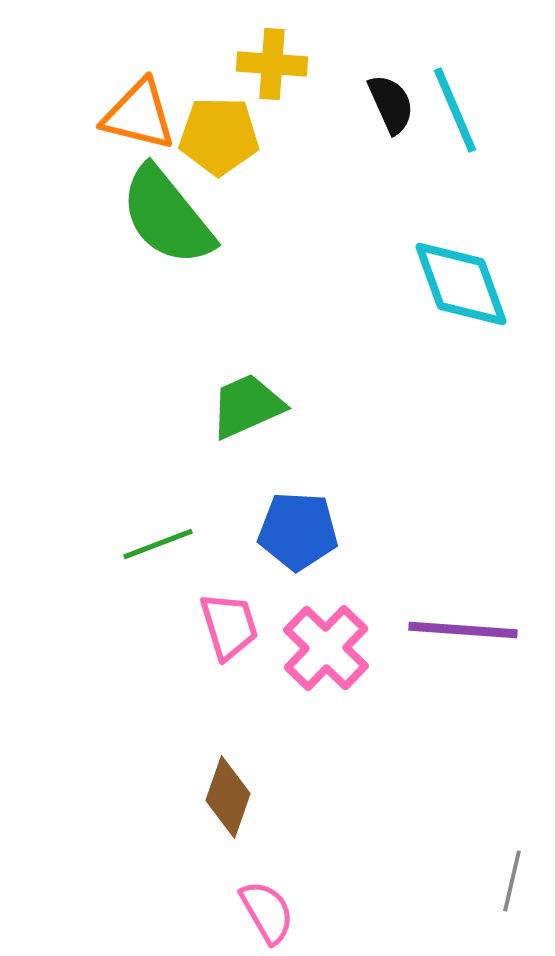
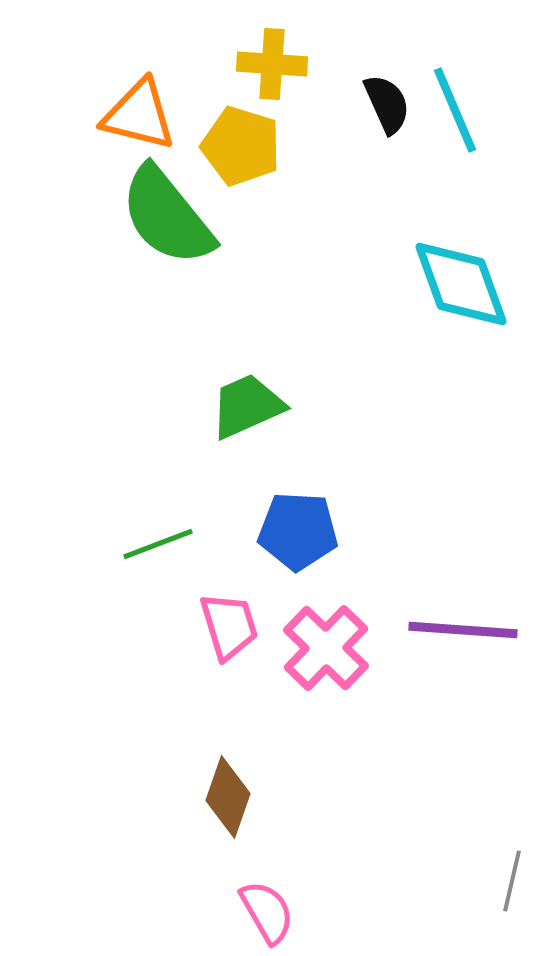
black semicircle: moved 4 px left
yellow pentagon: moved 22 px right, 10 px down; rotated 16 degrees clockwise
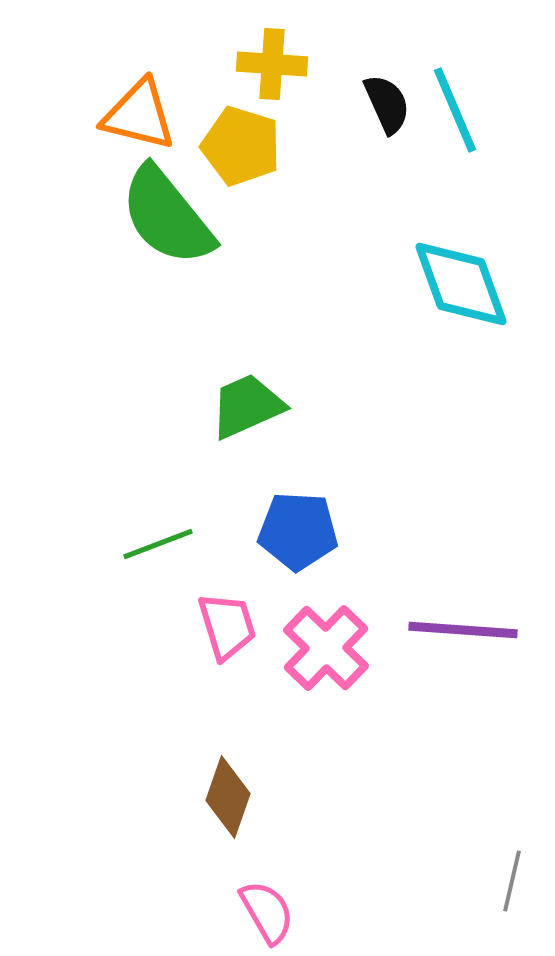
pink trapezoid: moved 2 px left
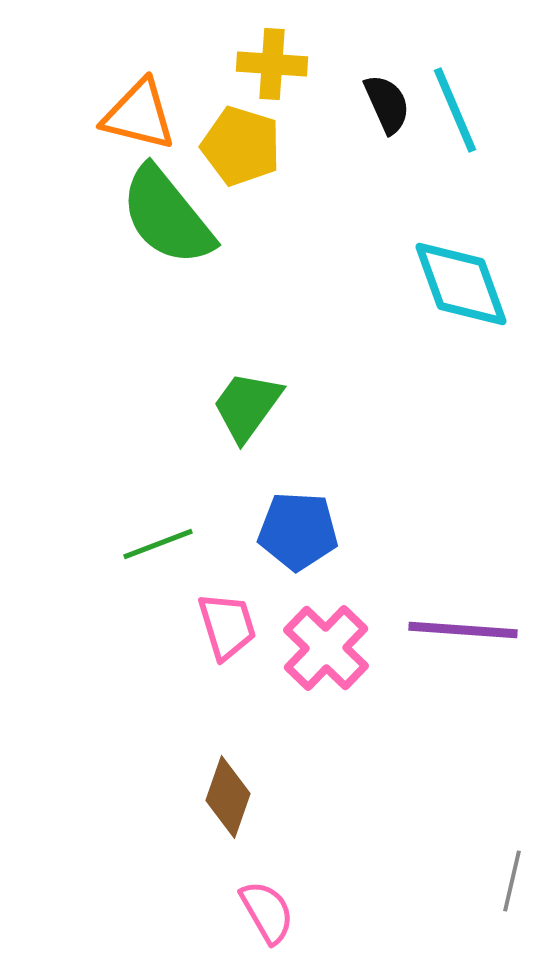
green trapezoid: rotated 30 degrees counterclockwise
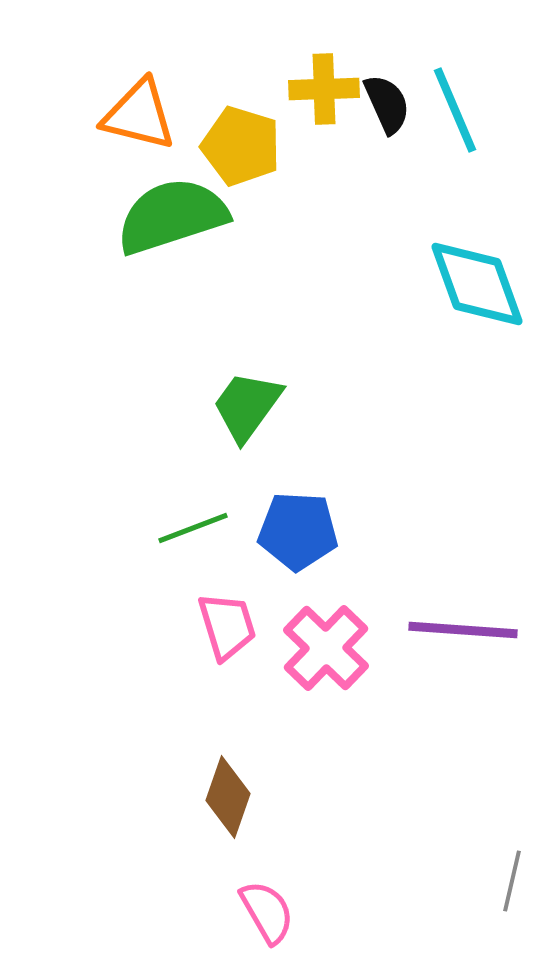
yellow cross: moved 52 px right, 25 px down; rotated 6 degrees counterclockwise
green semicircle: moved 5 px right; rotated 111 degrees clockwise
cyan diamond: moved 16 px right
green line: moved 35 px right, 16 px up
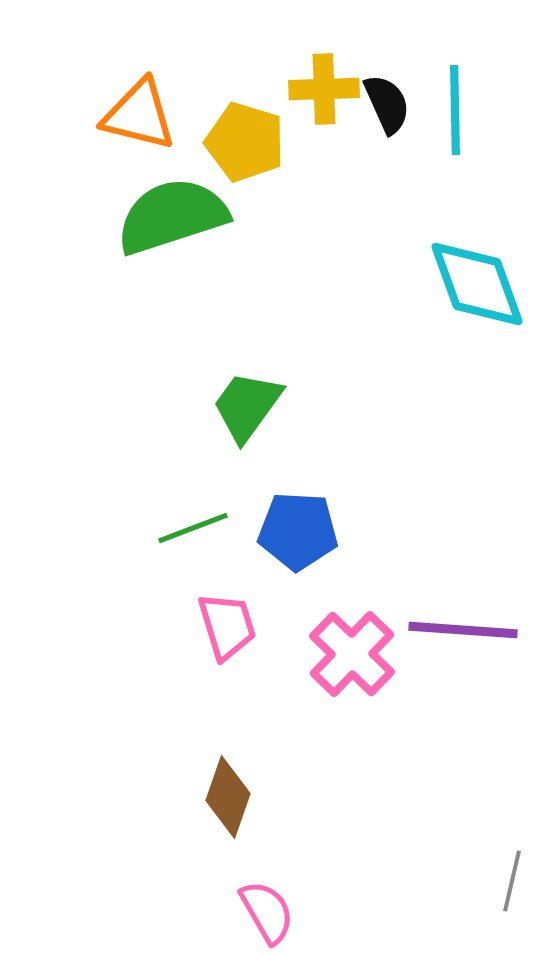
cyan line: rotated 22 degrees clockwise
yellow pentagon: moved 4 px right, 4 px up
pink cross: moved 26 px right, 6 px down
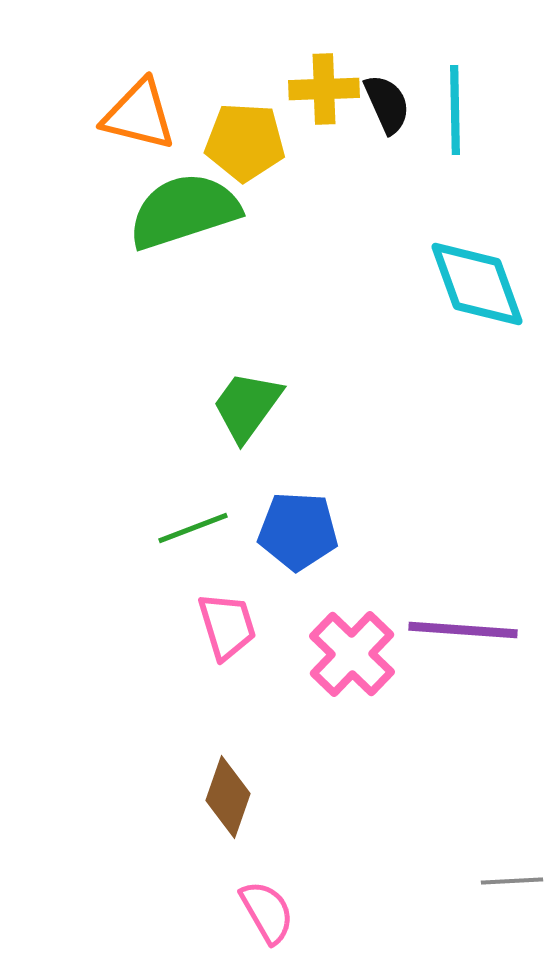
yellow pentagon: rotated 14 degrees counterclockwise
green semicircle: moved 12 px right, 5 px up
gray line: rotated 74 degrees clockwise
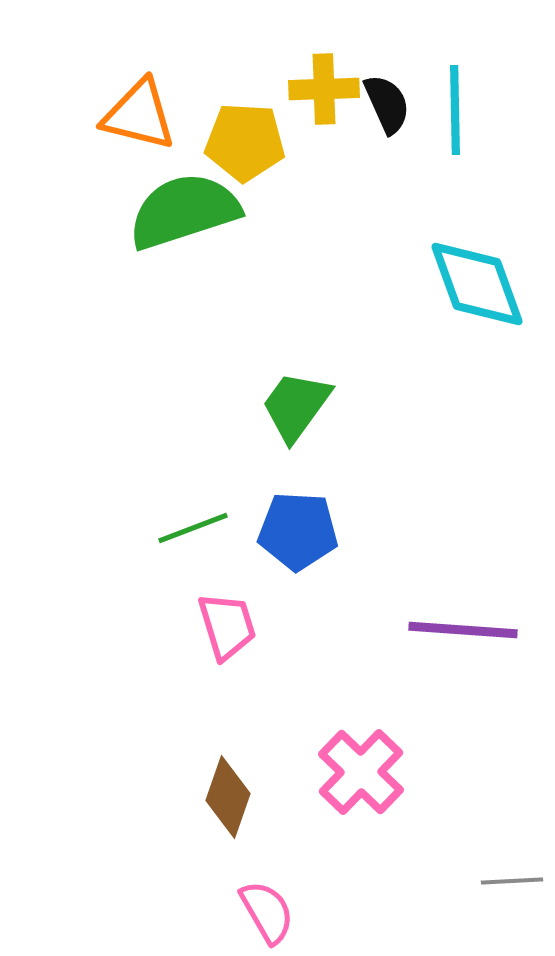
green trapezoid: moved 49 px right
pink cross: moved 9 px right, 118 px down
